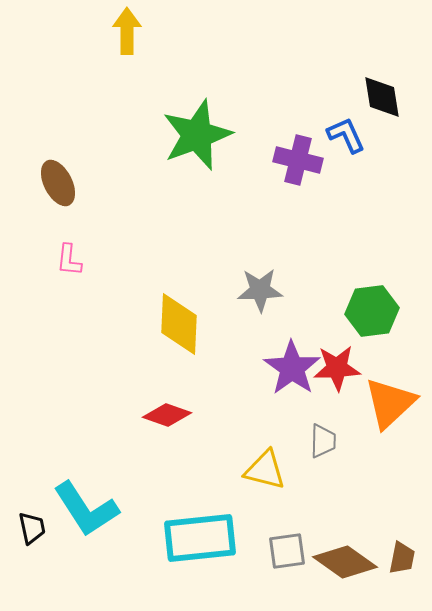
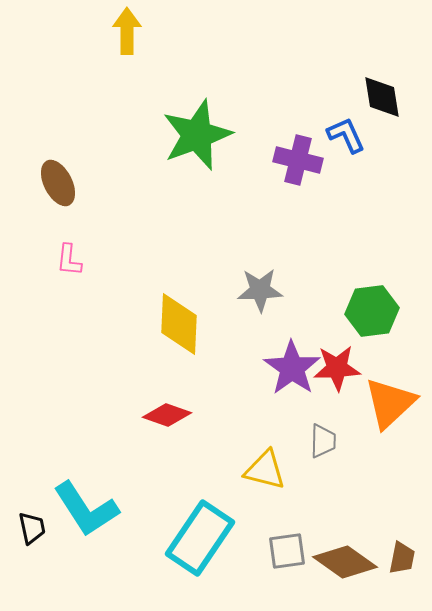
cyan rectangle: rotated 50 degrees counterclockwise
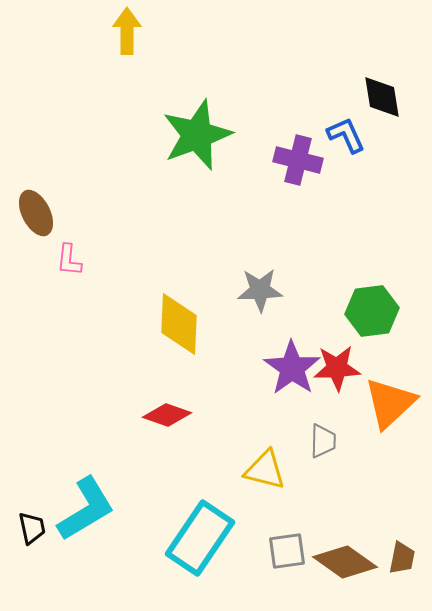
brown ellipse: moved 22 px left, 30 px down
cyan L-shape: rotated 88 degrees counterclockwise
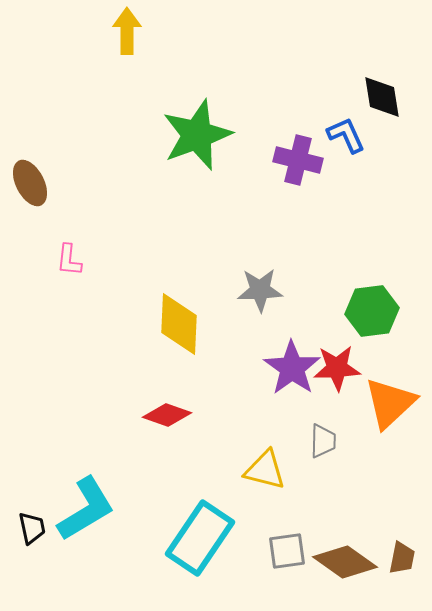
brown ellipse: moved 6 px left, 30 px up
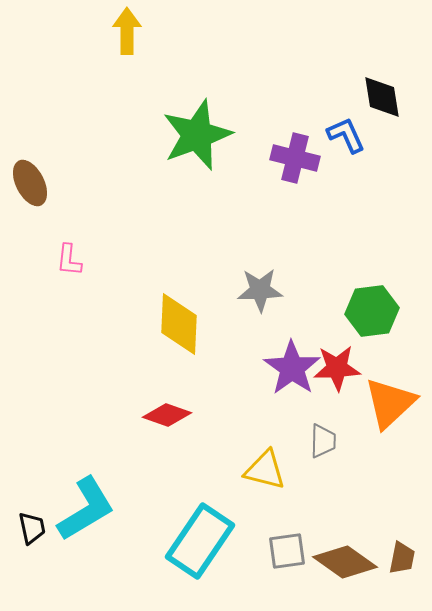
purple cross: moved 3 px left, 2 px up
cyan rectangle: moved 3 px down
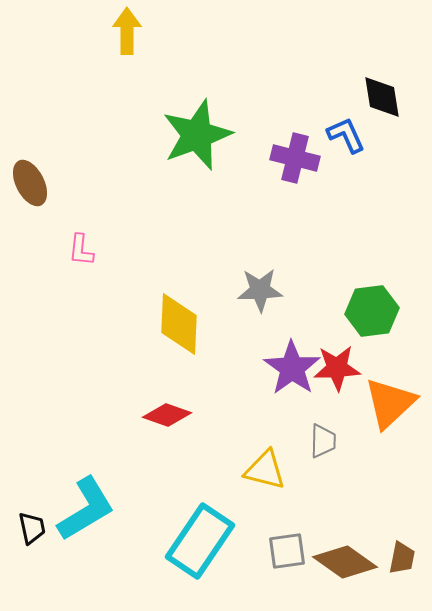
pink L-shape: moved 12 px right, 10 px up
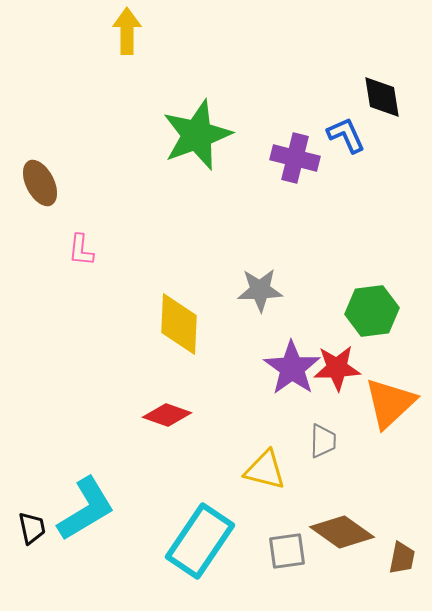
brown ellipse: moved 10 px right
brown diamond: moved 3 px left, 30 px up
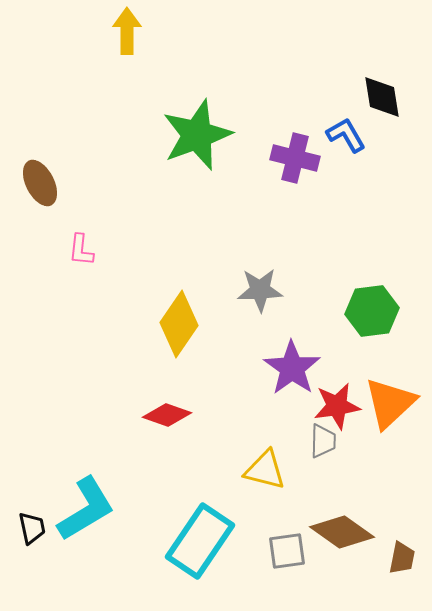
blue L-shape: rotated 6 degrees counterclockwise
yellow diamond: rotated 32 degrees clockwise
red star: moved 38 px down; rotated 6 degrees counterclockwise
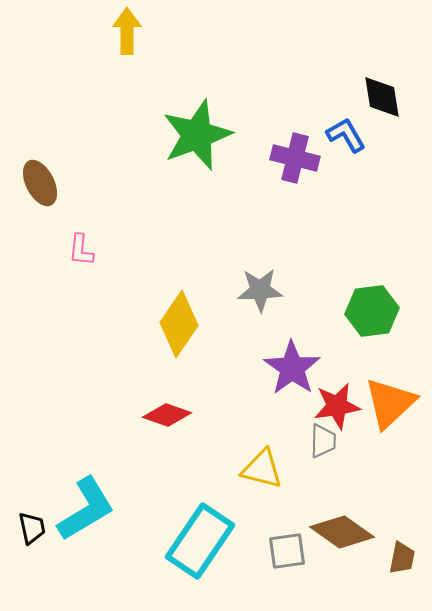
yellow triangle: moved 3 px left, 1 px up
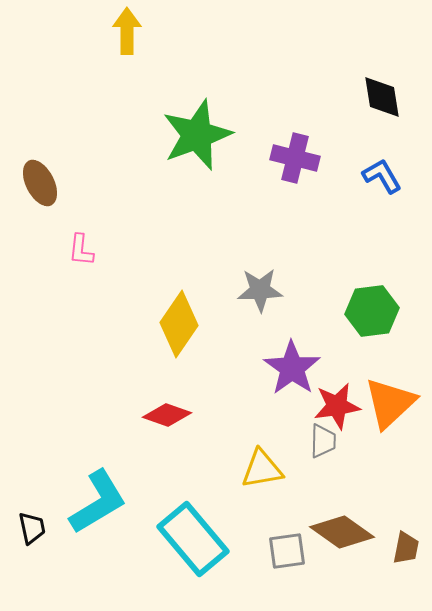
blue L-shape: moved 36 px right, 41 px down
yellow triangle: rotated 24 degrees counterclockwise
cyan L-shape: moved 12 px right, 7 px up
cyan rectangle: moved 7 px left, 2 px up; rotated 74 degrees counterclockwise
brown trapezoid: moved 4 px right, 10 px up
